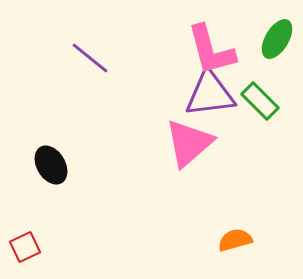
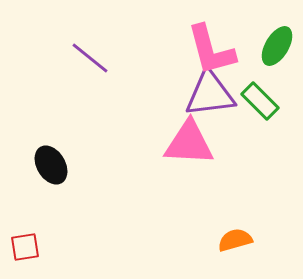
green ellipse: moved 7 px down
pink triangle: rotated 44 degrees clockwise
red square: rotated 16 degrees clockwise
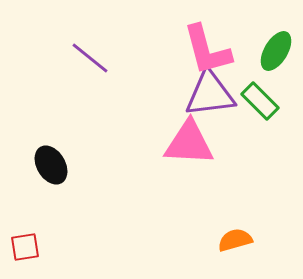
green ellipse: moved 1 px left, 5 px down
pink L-shape: moved 4 px left
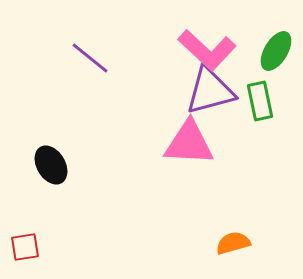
pink L-shape: rotated 32 degrees counterclockwise
purple triangle: moved 3 px up; rotated 8 degrees counterclockwise
green rectangle: rotated 33 degrees clockwise
orange semicircle: moved 2 px left, 3 px down
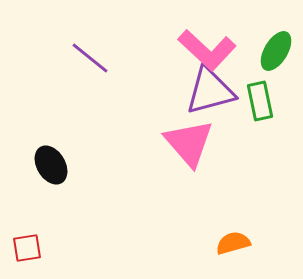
pink triangle: rotated 46 degrees clockwise
red square: moved 2 px right, 1 px down
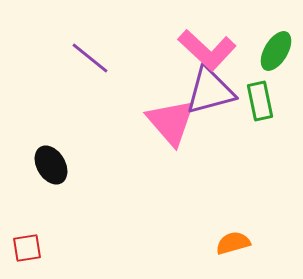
pink triangle: moved 18 px left, 21 px up
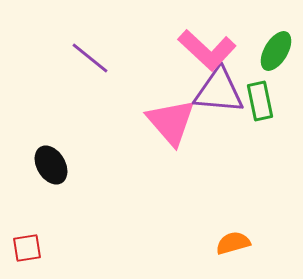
purple triangle: moved 9 px right; rotated 20 degrees clockwise
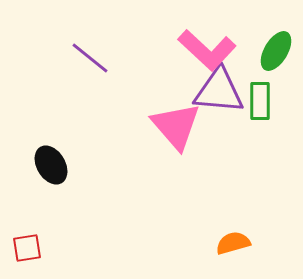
green rectangle: rotated 12 degrees clockwise
pink triangle: moved 5 px right, 4 px down
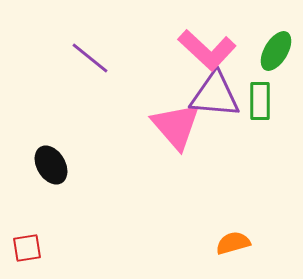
purple triangle: moved 4 px left, 4 px down
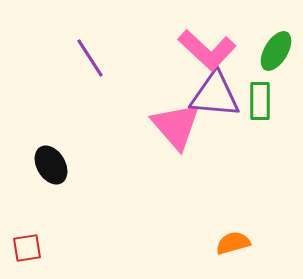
purple line: rotated 18 degrees clockwise
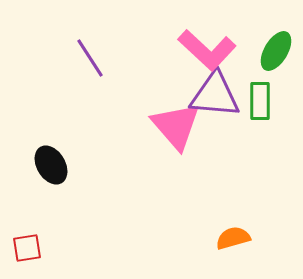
orange semicircle: moved 5 px up
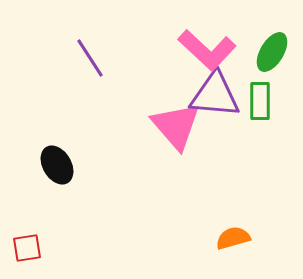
green ellipse: moved 4 px left, 1 px down
black ellipse: moved 6 px right
